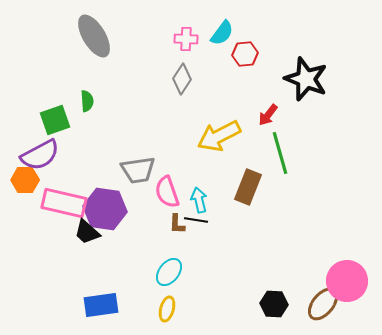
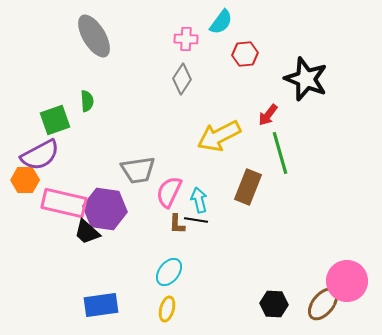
cyan semicircle: moved 1 px left, 11 px up
pink semicircle: moved 2 px right; rotated 44 degrees clockwise
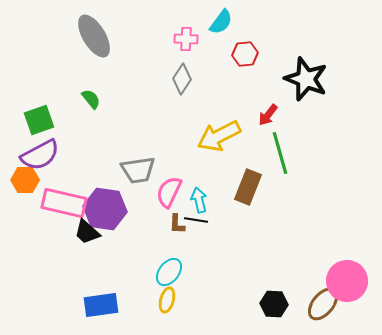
green semicircle: moved 4 px right, 2 px up; rotated 35 degrees counterclockwise
green square: moved 16 px left
yellow ellipse: moved 9 px up
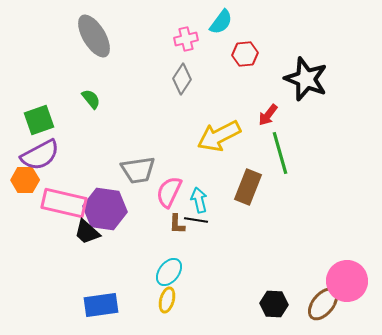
pink cross: rotated 15 degrees counterclockwise
